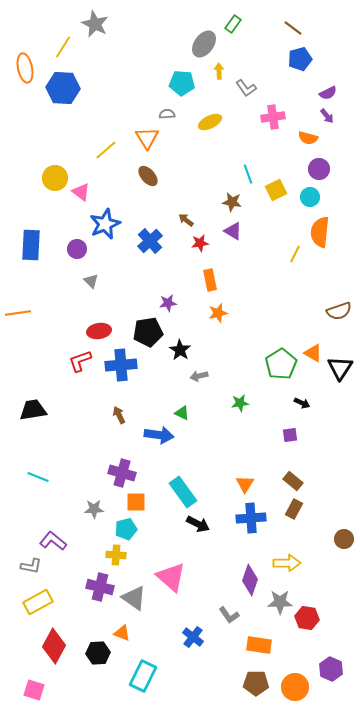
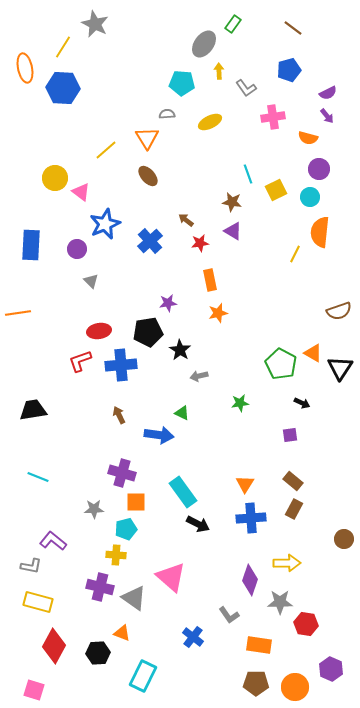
blue pentagon at (300, 59): moved 11 px left, 11 px down
green pentagon at (281, 364): rotated 12 degrees counterclockwise
yellow rectangle at (38, 602): rotated 44 degrees clockwise
red hexagon at (307, 618): moved 1 px left, 6 px down
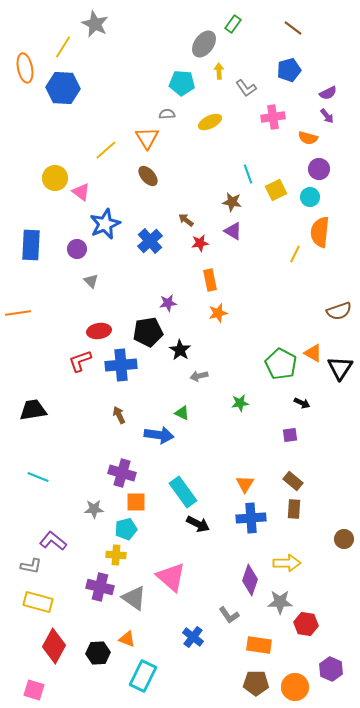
brown rectangle at (294, 509): rotated 24 degrees counterclockwise
orange triangle at (122, 633): moved 5 px right, 6 px down
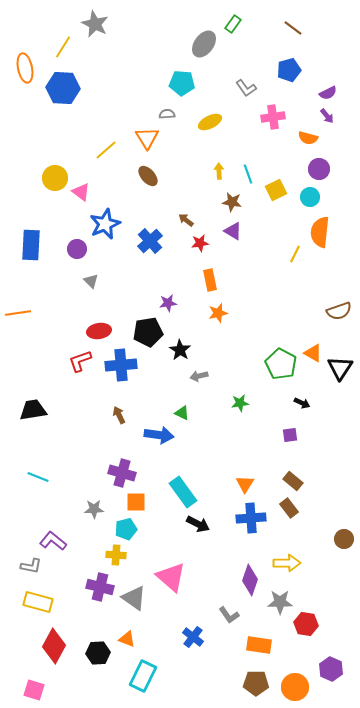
yellow arrow at (219, 71): moved 100 px down
brown rectangle at (294, 509): moved 5 px left, 1 px up; rotated 42 degrees counterclockwise
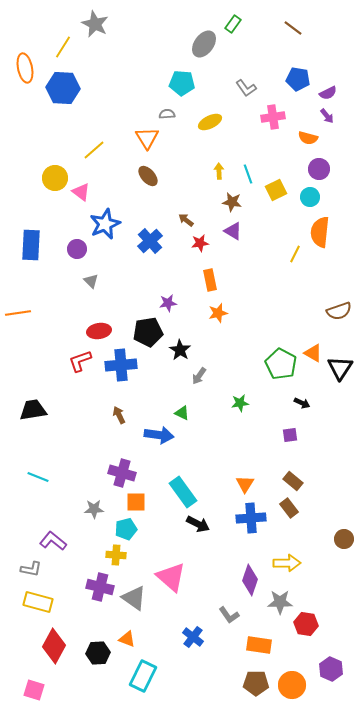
blue pentagon at (289, 70): moved 9 px right, 9 px down; rotated 25 degrees clockwise
yellow line at (106, 150): moved 12 px left
gray arrow at (199, 376): rotated 42 degrees counterclockwise
gray L-shape at (31, 566): moved 3 px down
orange circle at (295, 687): moved 3 px left, 2 px up
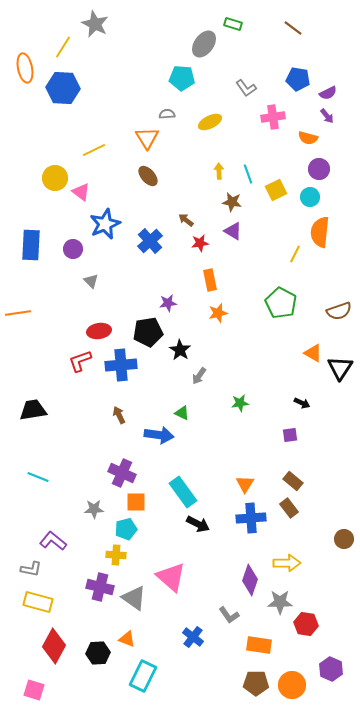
green rectangle at (233, 24): rotated 72 degrees clockwise
cyan pentagon at (182, 83): moved 5 px up
yellow line at (94, 150): rotated 15 degrees clockwise
purple circle at (77, 249): moved 4 px left
green pentagon at (281, 364): moved 61 px up
purple cross at (122, 473): rotated 8 degrees clockwise
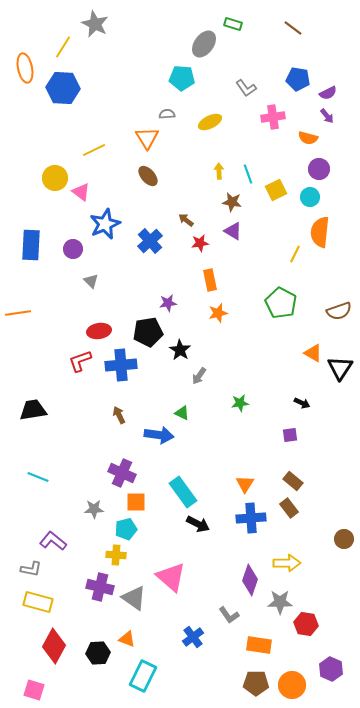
blue cross at (193, 637): rotated 15 degrees clockwise
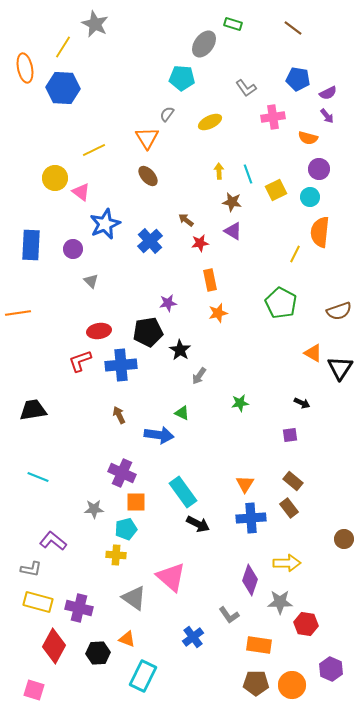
gray semicircle at (167, 114): rotated 49 degrees counterclockwise
purple cross at (100, 587): moved 21 px left, 21 px down
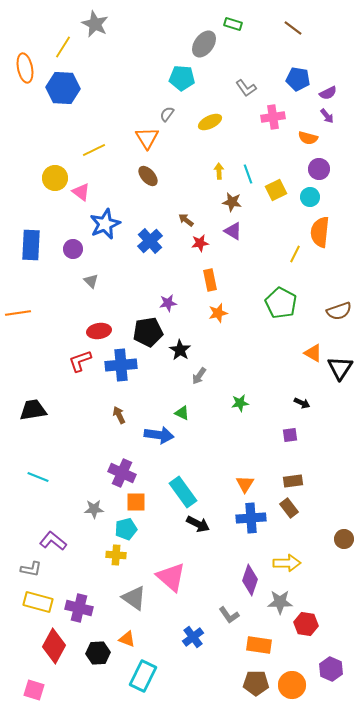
brown rectangle at (293, 481): rotated 48 degrees counterclockwise
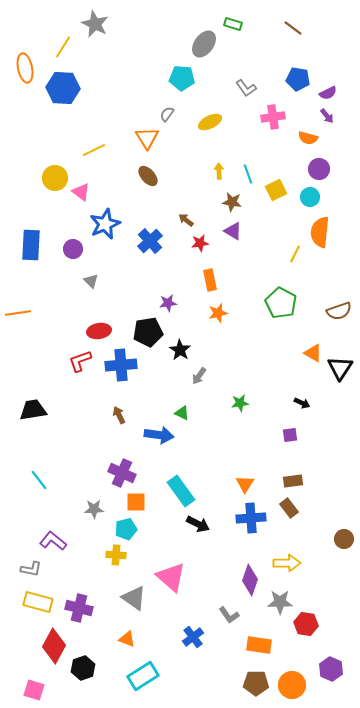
cyan line at (38, 477): moved 1 px right, 3 px down; rotated 30 degrees clockwise
cyan rectangle at (183, 492): moved 2 px left, 1 px up
black hexagon at (98, 653): moved 15 px left, 15 px down; rotated 15 degrees counterclockwise
cyan rectangle at (143, 676): rotated 32 degrees clockwise
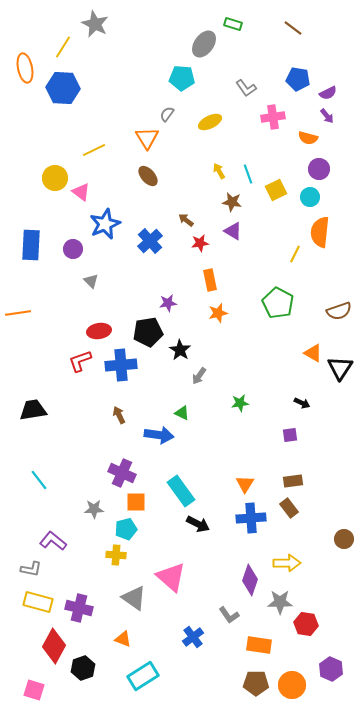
yellow arrow at (219, 171): rotated 28 degrees counterclockwise
green pentagon at (281, 303): moved 3 px left
orange triangle at (127, 639): moved 4 px left
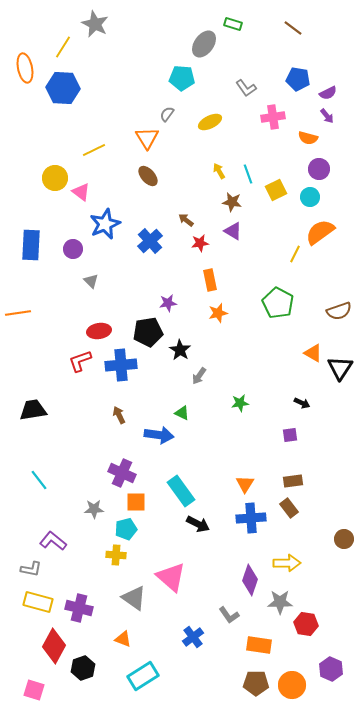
orange semicircle at (320, 232): rotated 48 degrees clockwise
